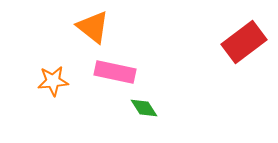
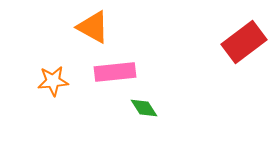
orange triangle: rotated 9 degrees counterclockwise
pink rectangle: rotated 18 degrees counterclockwise
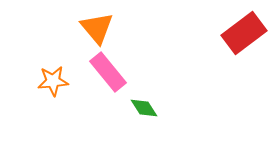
orange triangle: moved 4 px right, 1 px down; rotated 21 degrees clockwise
red rectangle: moved 9 px up
pink rectangle: moved 7 px left; rotated 57 degrees clockwise
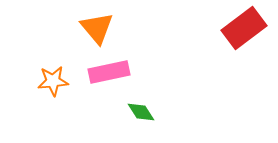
red rectangle: moved 5 px up
pink rectangle: moved 1 px right; rotated 63 degrees counterclockwise
green diamond: moved 3 px left, 4 px down
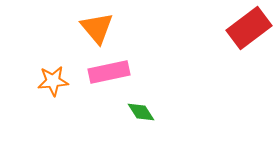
red rectangle: moved 5 px right
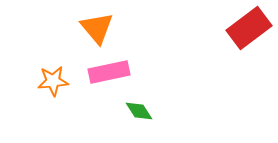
green diamond: moved 2 px left, 1 px up
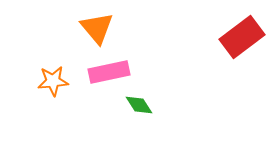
red rectangle: moved 7 px left, 9 px down
green diamond: moved 6 px up
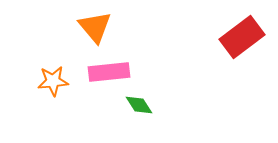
orange triangle: moved 2 px left, 1 px up
pink rectangle: rotated 6 degrees clockwise
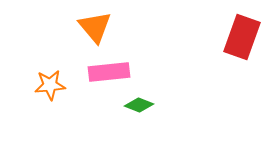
red rectangle: rotated 33 degrees counterclockwise
orange star: moved 3 px left, 4 px down
green diamond: rotated 36 degrees counterclockwise
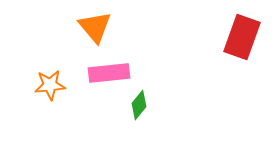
pink rectangle: moved 1 px down
green diamond: rotated 72 degrees counterclockwise
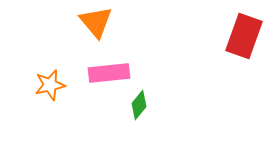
orange triangle: moved 1 px right, 5 px up
red rectangle: moved 2 px right, 1 px up
orange star: rotated 8 degrees counterclockwise
